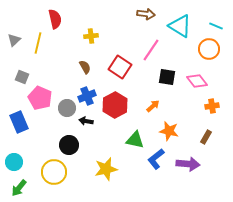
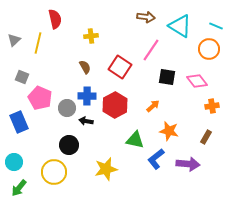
brown arrow: moved 3 px down
blue cross: rotated 24 degrees clockwise
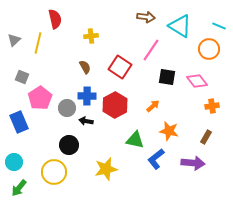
cyan line: moved 3 px right
pink pentagon: rotated 15 degrees clockwise
purple arrow: moved 5 px right, 1 px up
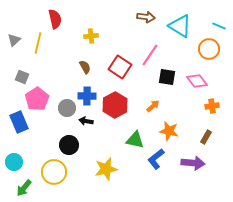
pink line: moved 1 px left, 5 px down
pink pentagon: moved 3 px left, 1 px down
green arrow: moved 5 px right
